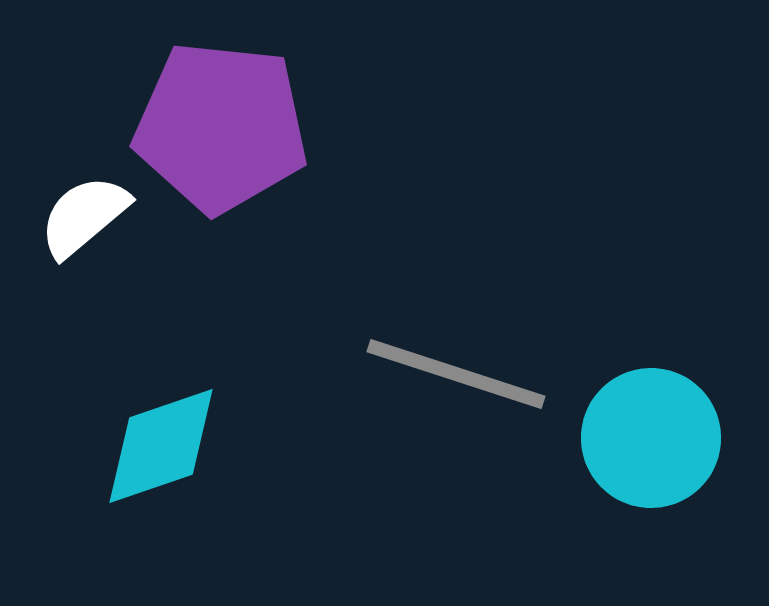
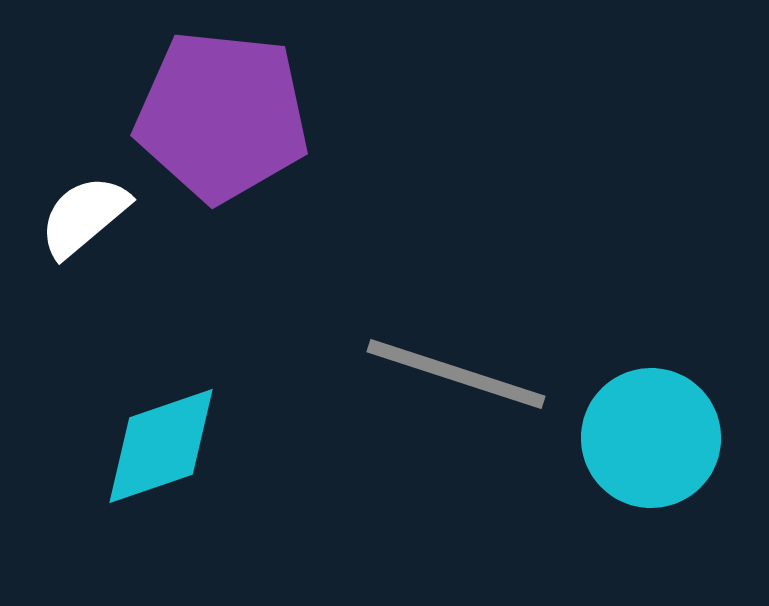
purple pentagon: moved 1 px right, 11 px up
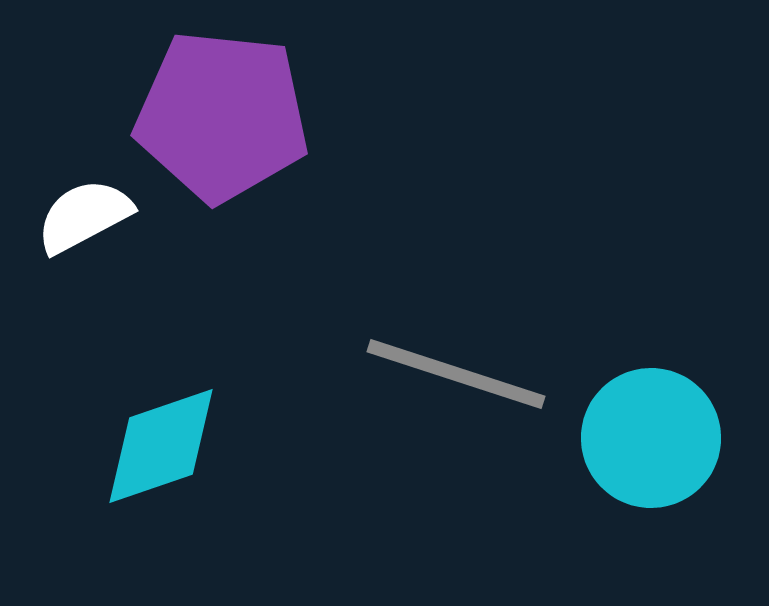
white semicircle: rotated 12 degrees clockwise
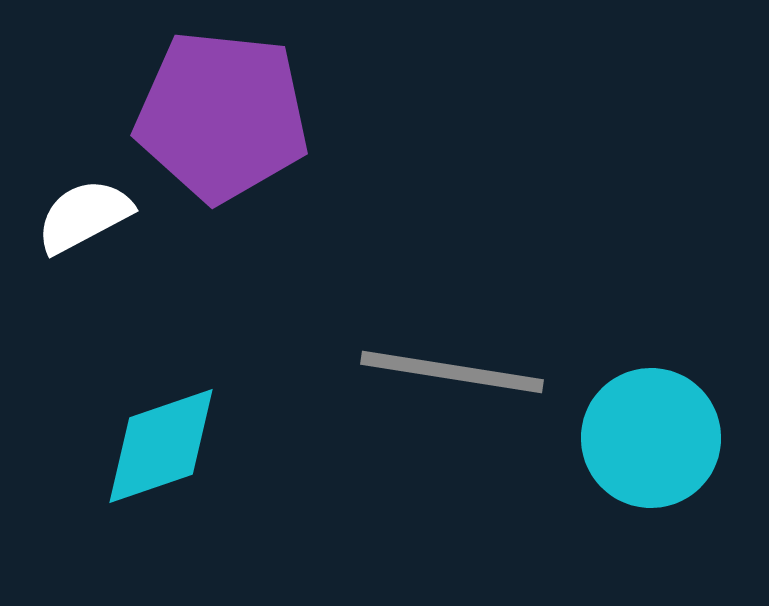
gray line: moved 4 px left, 2 px up; rotated 9 degrees counterclockwise
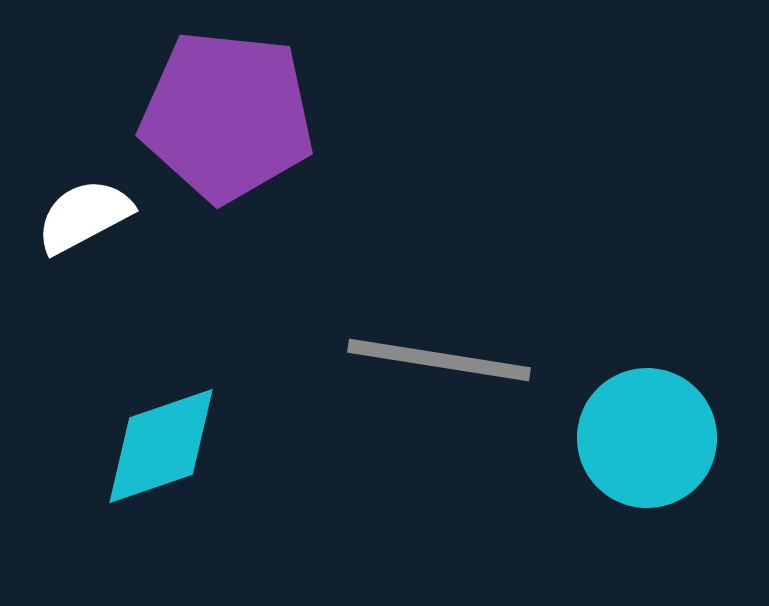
purple pentagon: moved 5 px right
gray line: moved 13 px left, 12 px up
cyan circle: moved 4 px left
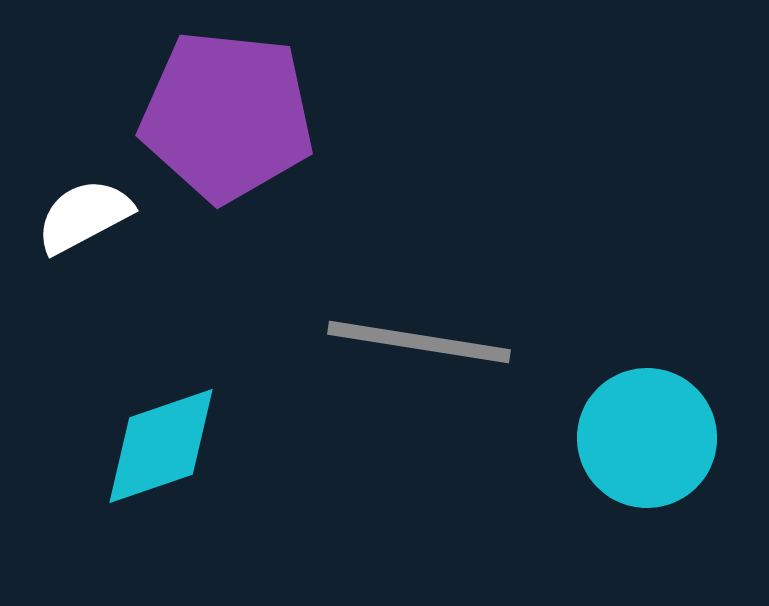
gray line: moved 20 px left, 18 px up
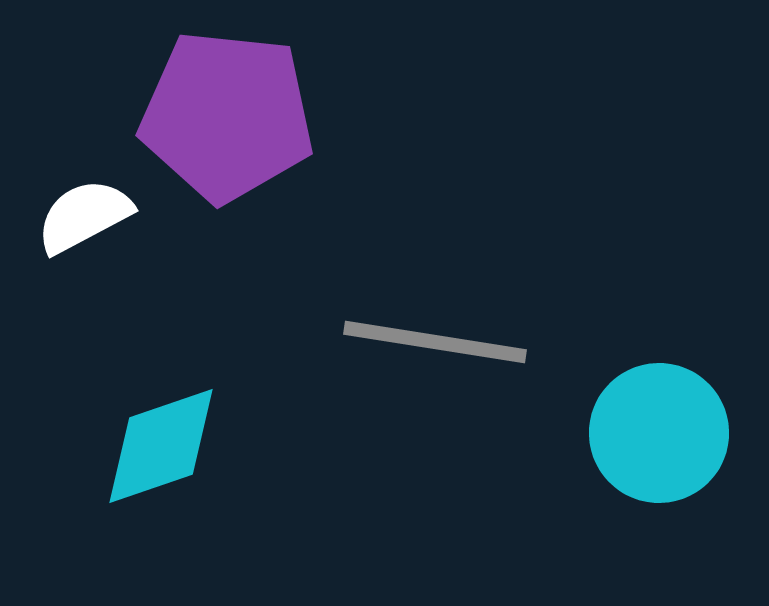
gray line: moved 16 px right
cyan circle: moved 12 px right, 5 px up
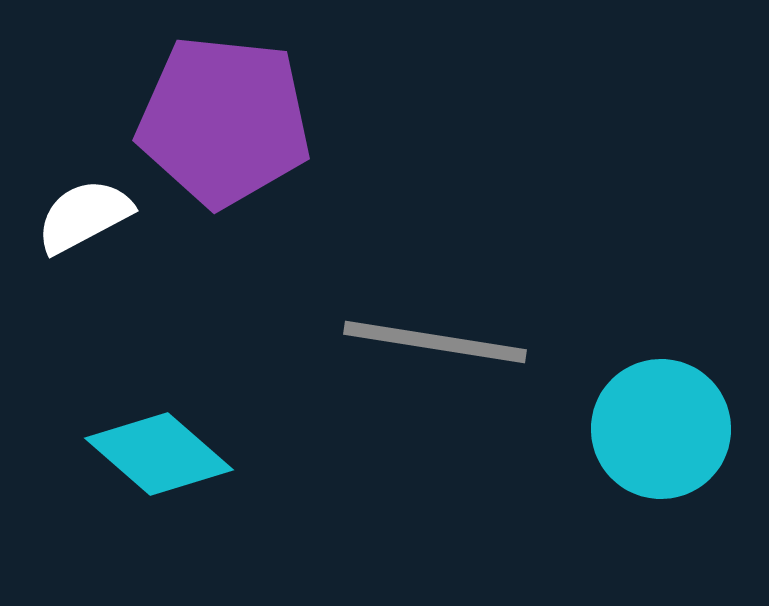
purple pentagon: moved 3 px left, 5 px down
cyan circle: moved 2 px right, 4 px up
cyan diamond: moved 2 px left, 8 px down; rotated 60 degrees clockwise
